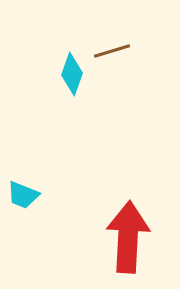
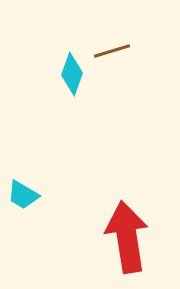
cyan trapezoid: rotated 8 degrees clockwise
red arrow: moved 1 px left; rotated 12 degrees counterclockwise
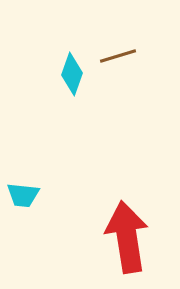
brown line: moved 6 px right, 5 px down
cyan trapezoid: rotated 24 degrees counterclockwise
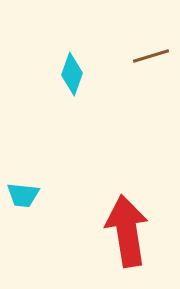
brown line: moved 33 px right
red arrow: moved 6 px up
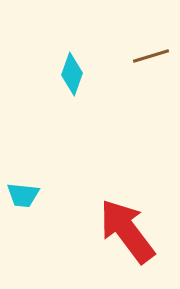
red arrow: rotated 28 degrees counterclockwise
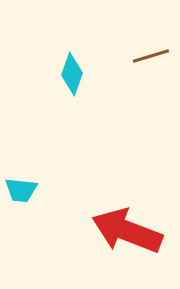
cyan trapezoid: moved 2 px left, 5 px up
red arrow: rotated 32 degrees counterclockwise
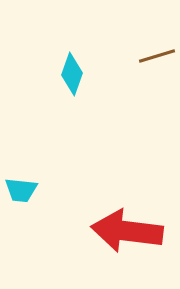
brown line: moved 6 px right
red arrow: rotated 14 degrees counterclockwise
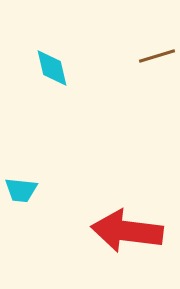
cyan diamond: moved 20 px left, 6 px up; rotated 33 degrees counterclockwise
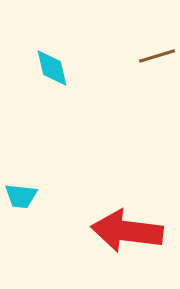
cyan trapezoid: moved 6 px down
